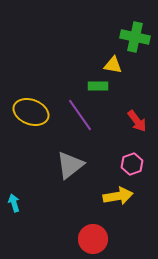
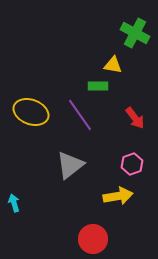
green cross: moved 4 px up; rotated 16 degrees clockwise
red arrow: moved 2 px left, 3 px up
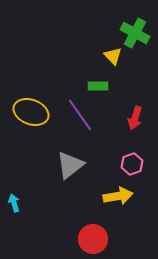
yellow triangle: moved 9 px up; rotated 36 degrees clockwise
red arrow: rotated 55 degrees clockwise
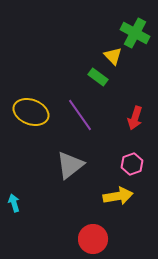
green rectangle: moved 9 px up; rotated 36 degrees clockwise
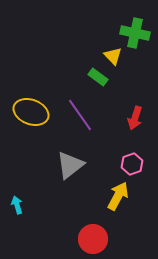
green cross: rotated 16 degrees counterclockwise
yellow arrow: rotated 52 degrees counterclockwise
cyan arrow: moved 3 px right, 2 px down
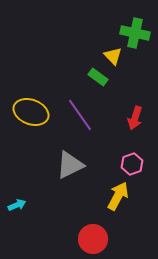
gray triangle: rotated 12 degrees clockwise
cyan arrow: rotated 84 degrees clockwise
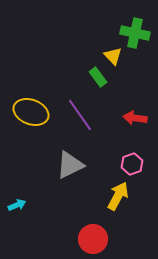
green rectangle: rotated 18 degrees clockwise
red arrow: rotated 80 degrees clockwise
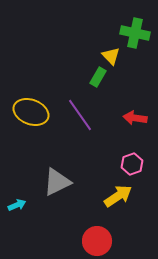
yellow triangle: moved 2 px left
green rectangle: rotated 66 degrees clockwise
gray triangle: moved 13 px left, 17 px down
yellow arrow: rotated 28 degrees clockwise
red circle: moved 4 px right, 2 px down
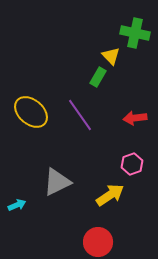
yellow ellipse: rotated 20 degrees clockwise
red arrow: rotated 15 degrees counterclockwise
yellow arrow: moved 8 px left, 1 px up
red circle: moved 1 px right, 1 px down
